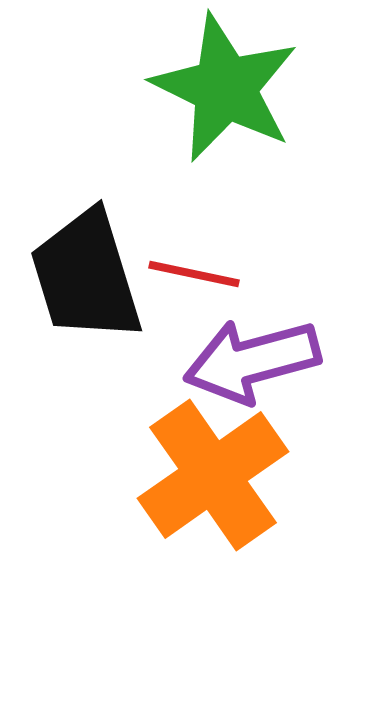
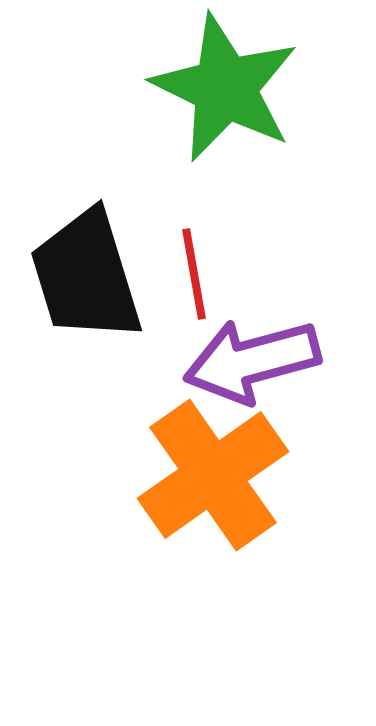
red line: rotated 68 degrees clockwise
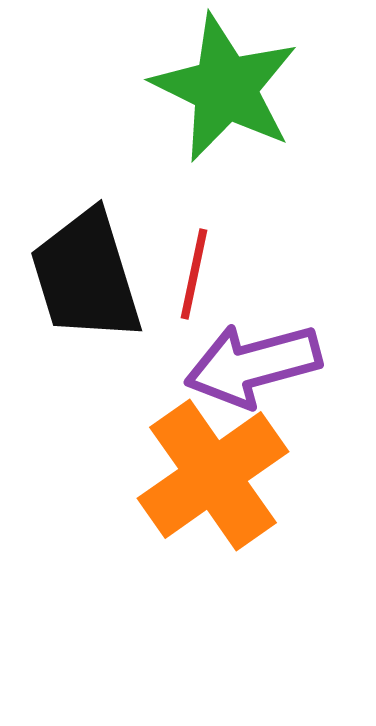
red line: rotated 22 degrees clockwise
purple arrow: moved 1 px right, 4 px down
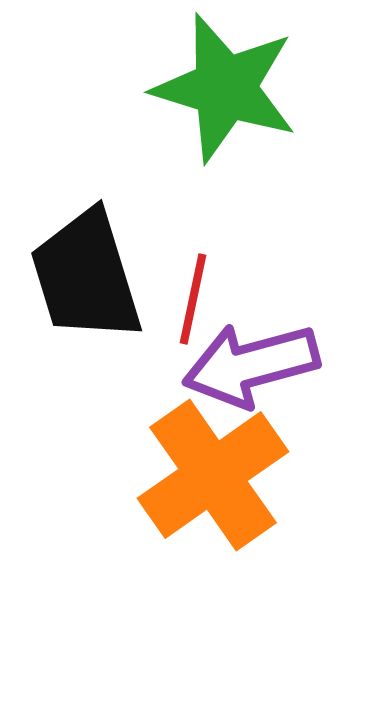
green star: rotated 9 degrees counterclockwise
red line: moved 1 px left, 25 px down
purple arrow: moved 2 px left
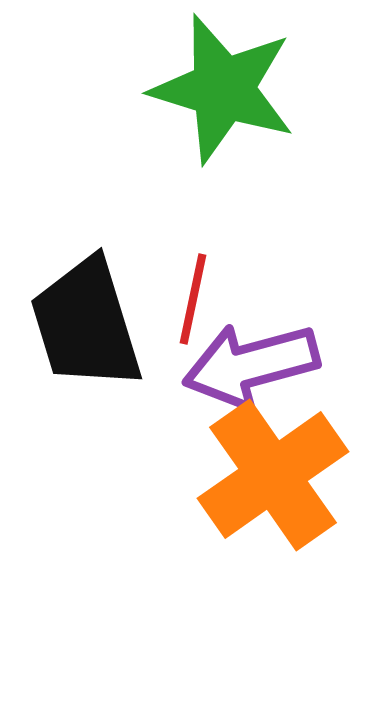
green star: moved 2 px left, 1 px down
black trapezoid: moved 48 px down
orange cross: moved 60 px right
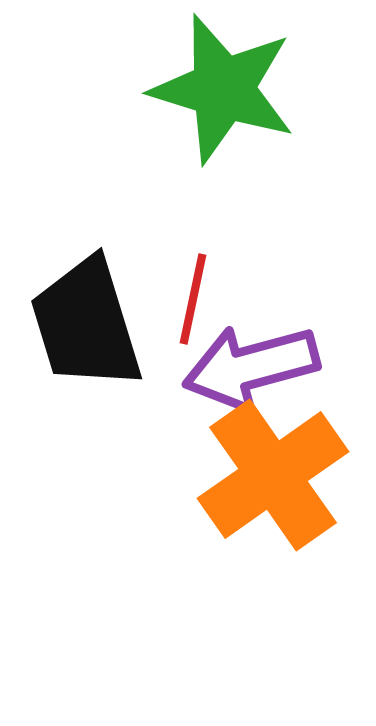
purple arrow: moved 2 px down
